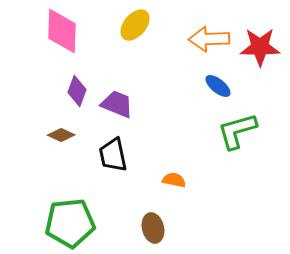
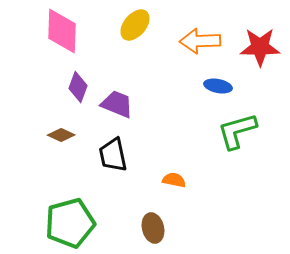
orange arrow: moved 9 px left, 2 px down
blue ellipse: rotated 28 degrees counterclockwise
purple diamond: moved 1 px right, 4 px up
green pentagon: rotated 9 degrees counterclockwise
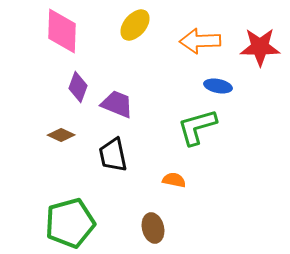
green L-shape: moved 40 px left, 4 px up
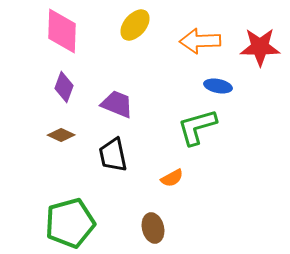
purple diamond: moved 14 px left
orange semicircle: moved 2 px left, 2 px up; rotated 140 degrees clockwise
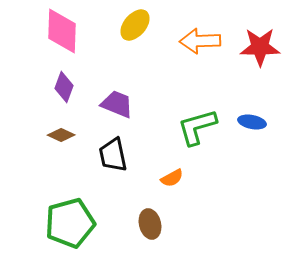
blue ellipse: moved 34 px right, 36 px down
brown ellipse: moved 3 px left, 4 px up
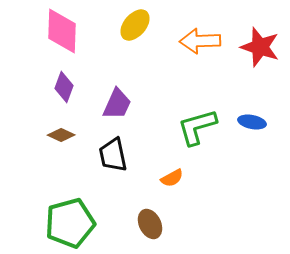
red star: rotated 18 degrees clockwise
purple trapezoid: rotated 92 degrees clockwise
brown ellipse: rotated 12 degrees counterclockwise
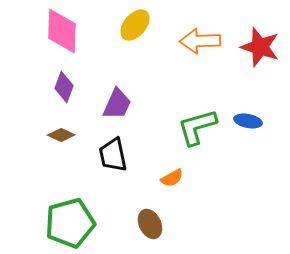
blue ellipse: moved 4 px left, 1 px up
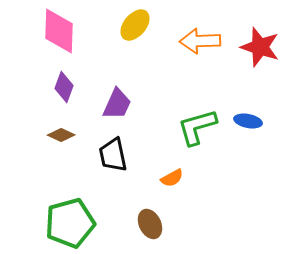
pink diamond: moved 3 px left
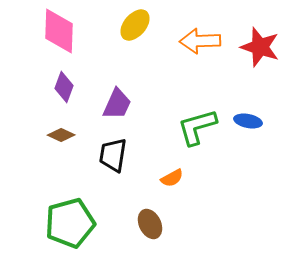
black trapezoid: rotated 21 degrees clockwise
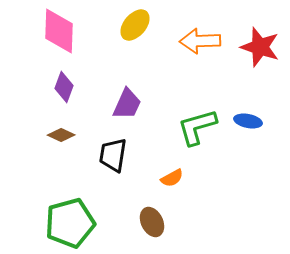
purple trapezoid: moved 10 px right
brown ellipse: moved 2 px right, 2 px up
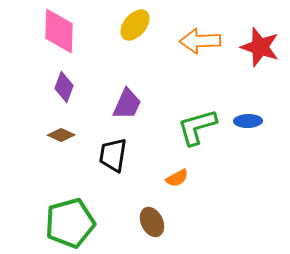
blue ellipse: rotated 12 degrees counterclockwise
orange semicircle: moved 5 px right
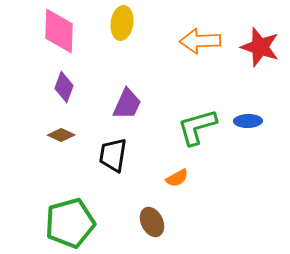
yellow ellipse: moved 13 px left, 2 px up; rotated 32 degrees counterclockwise
